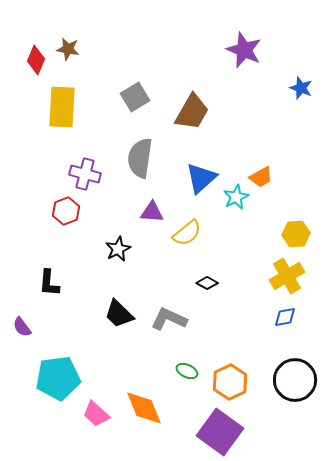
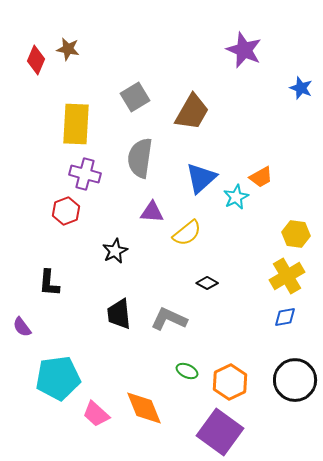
yellow rectangle: moved 14 px right, 17 px down
yellow hexagon: rotated 12 degrees clockwise
black star: moved 3 px left, 2 px down
black trapezoid: rotated 40 degrees clockwise
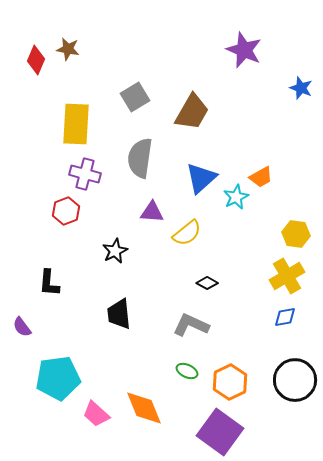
gray L-shape: moved 22 px right, 6 px down
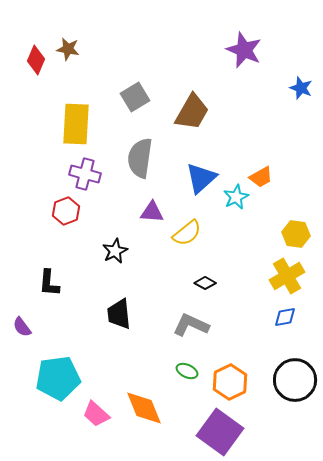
black diamond: moved 2 px left
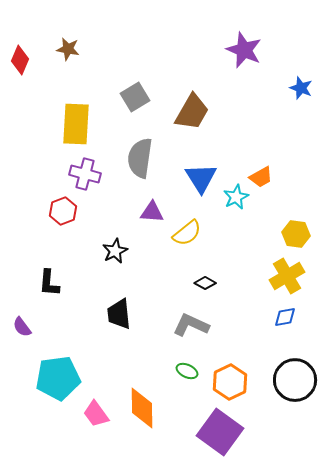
red diamond: moved 16 px left
blue triangle: rotated 20 degrees counterclockwise
red hexagon: moved 3 px left
orange diamond: moved 2 px left; rotated 21 degrees clockwise
pink trapezoid: rotated 12 degrees clockwise
